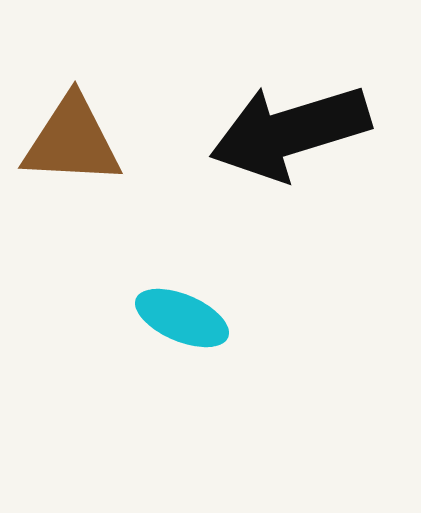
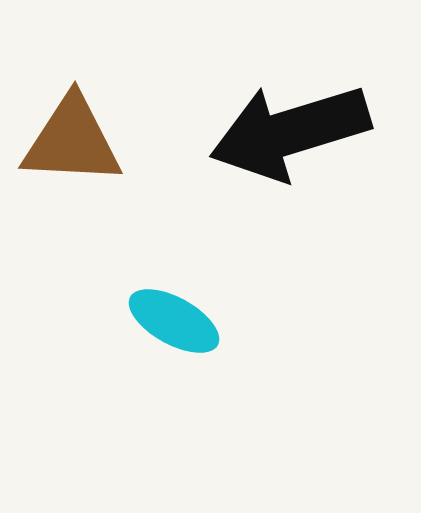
cyan ellipse: moved 8 px left, 3 px down; rotated 6 degrees clockwise
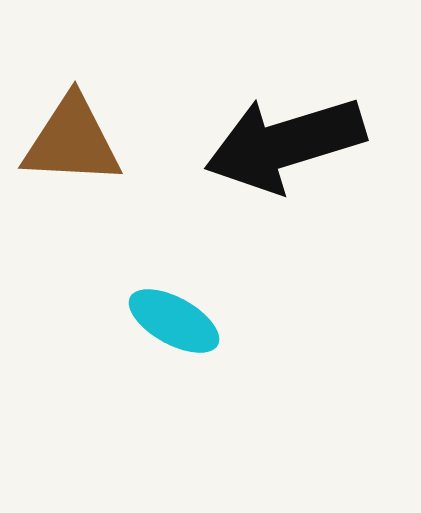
black arrow: moved 5 px left, 12 px down
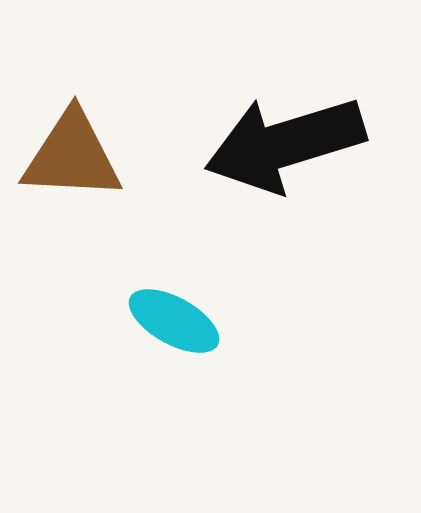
brown triangle: moved 15 px down
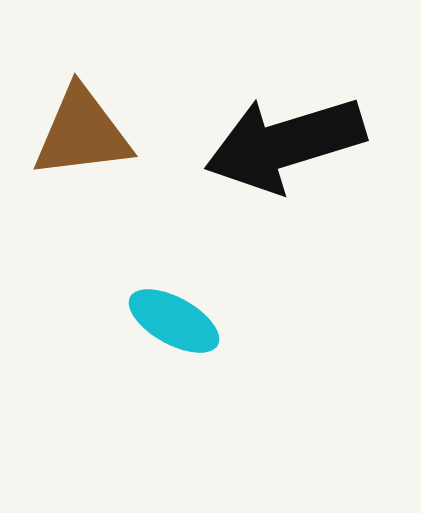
brown triangle: moved 10 px right, 23 px up; rotated 10 degrees counterclockwise
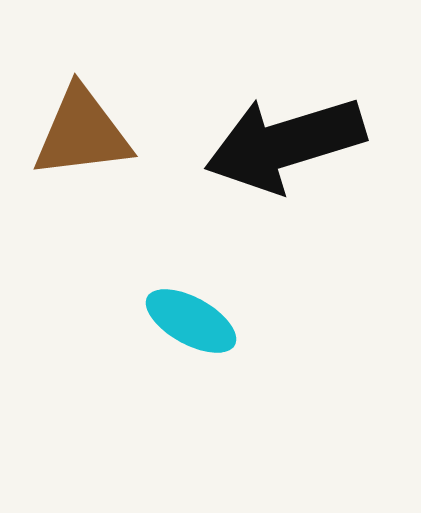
cyan ellipse: moved 17 px right
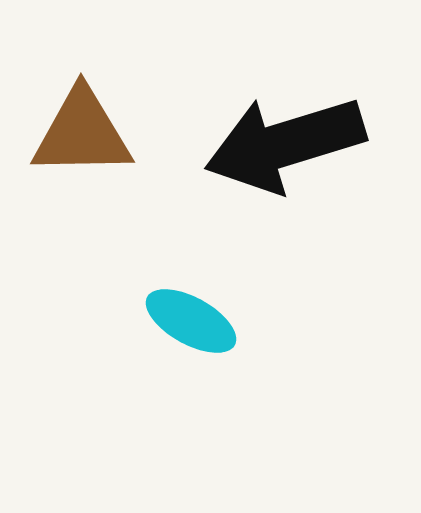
brown triangle: rotated 6 degrees clockwise
